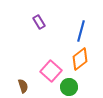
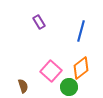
orange diamond: moved 1 px right, 9 px down
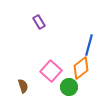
blue line: moved 8 px right, 14 px down
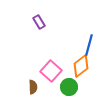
orange diamond: moved 2 px up
brown semicircle: moved 10 px right, 1 px down; rotated 16 degrees clockwise
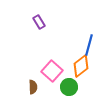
pink square: moved 1 px right
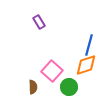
orange diamond: moved 5 px right, 1 px up; rotated 20 degrees clockwise
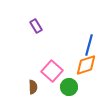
purple rectangle: moved 3 px left, 4 px down
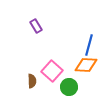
orange diamond: rotated 20 degrees clockwise
brown semicircle: moved 1 px left, 6 px up
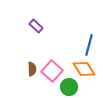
purple rectangle: rotated 16 degrees counterclockwise
orange diamond: moved 2 px left, 4 px down; rotated 55 degrees clockwise
brown semicircle: moved 12 px up
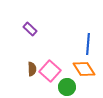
purple rectangle: moved 6 px left, 3 px down
blue line: moved 1 px left, 1 px up; rotated 10 degrees counterclockwise
pink square: moved 2 px left
green circle: moved 2 px left
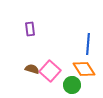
purple rectangle: rotated 40 degrees clockwise
brown semicircle: rotated 72 degrees counterclockwise
green circle: moved 5 px right, 2 px up
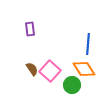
brown semicircle: rotated 40 degrees clockwise
